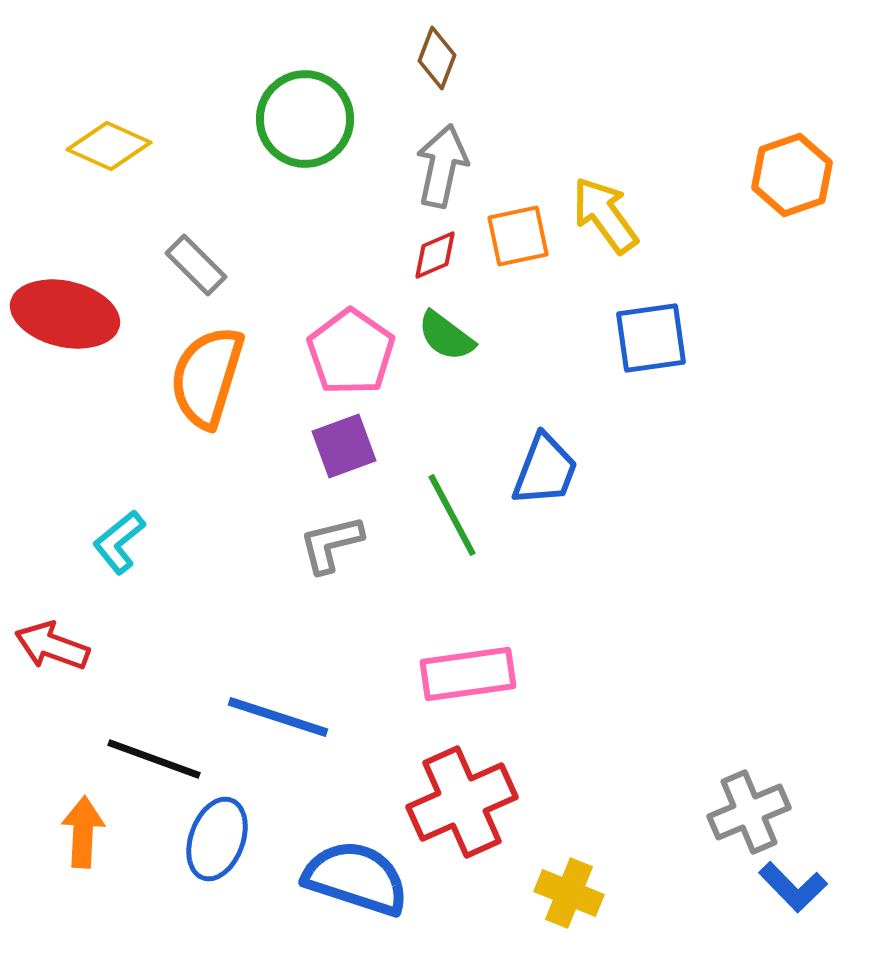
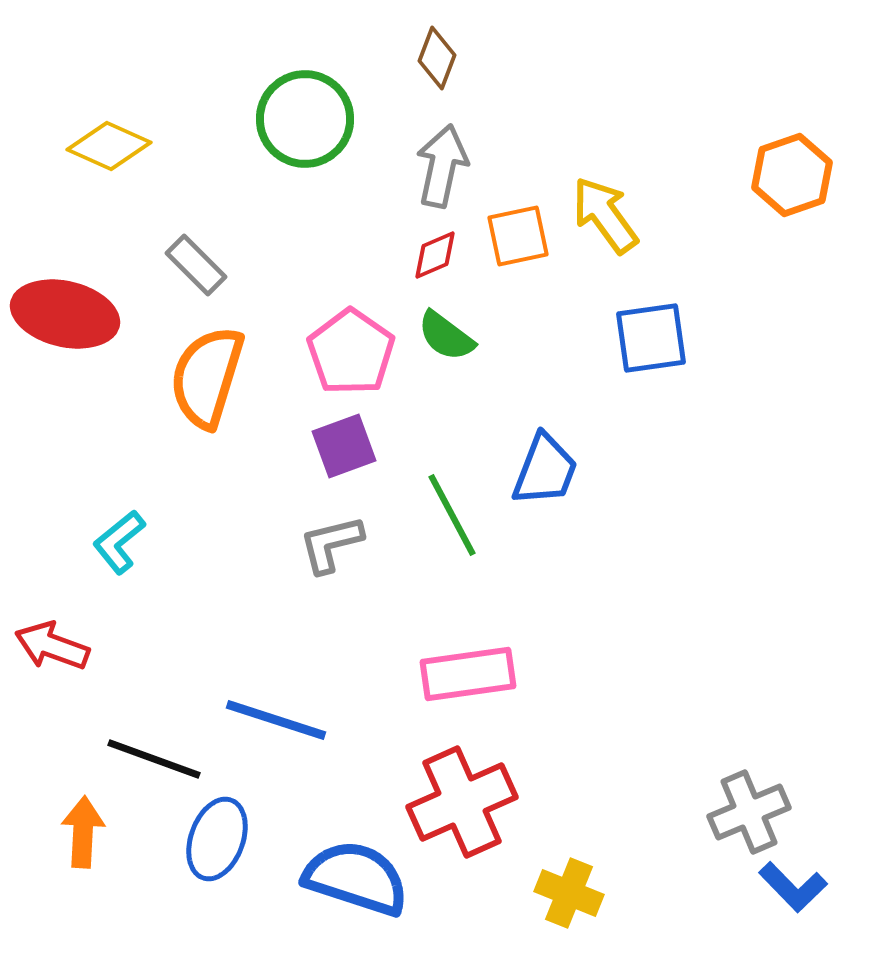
blue line: moved 2 px left, 3 px down
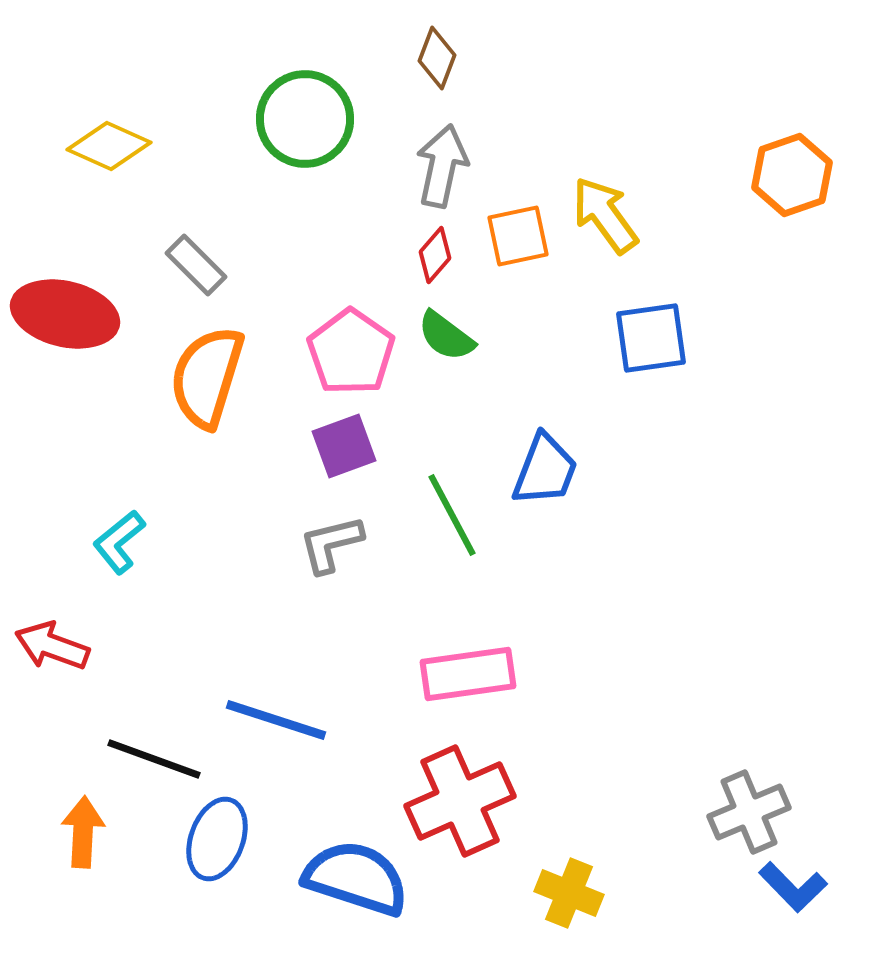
red diamond: rotated 26 degrees counterclockwise
red cross: moved 2 px left, 1 px up
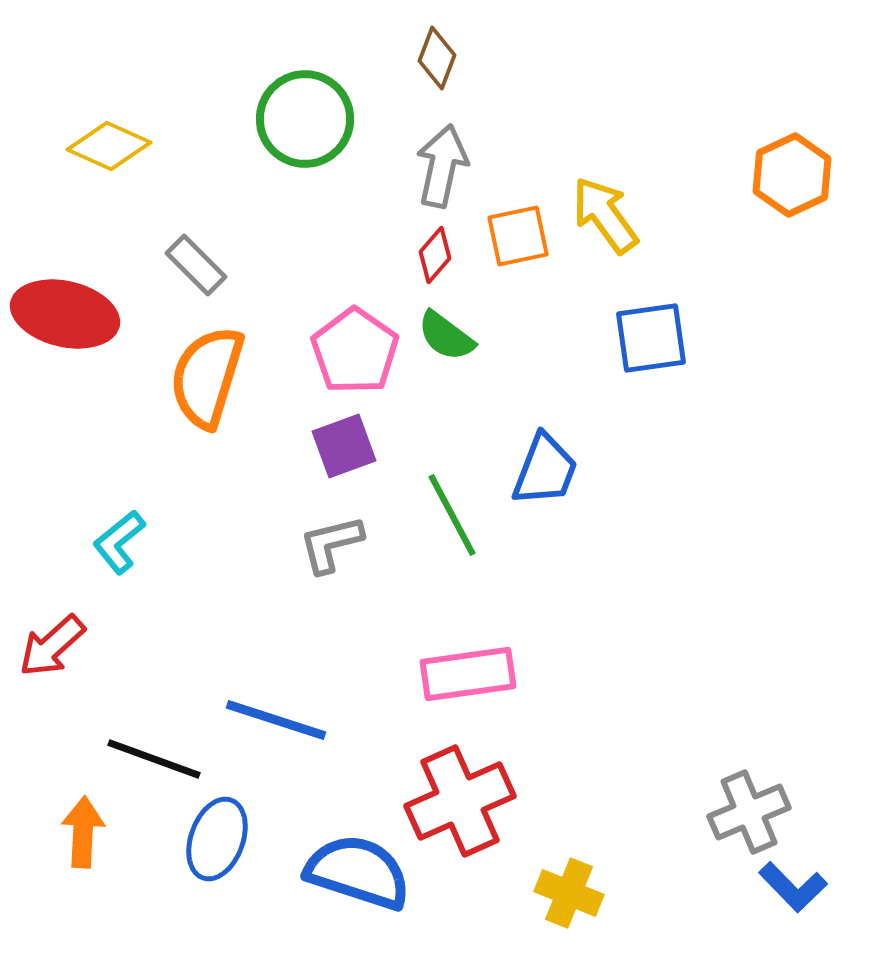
orange hexagon: rotated 6 degrees counterclockwise
pink pentagon: moved 4 px right, 1 px up
red arrow: rotated 62 degrees counterclockwise
blue semicircle: moved 2 px right, 6 px up
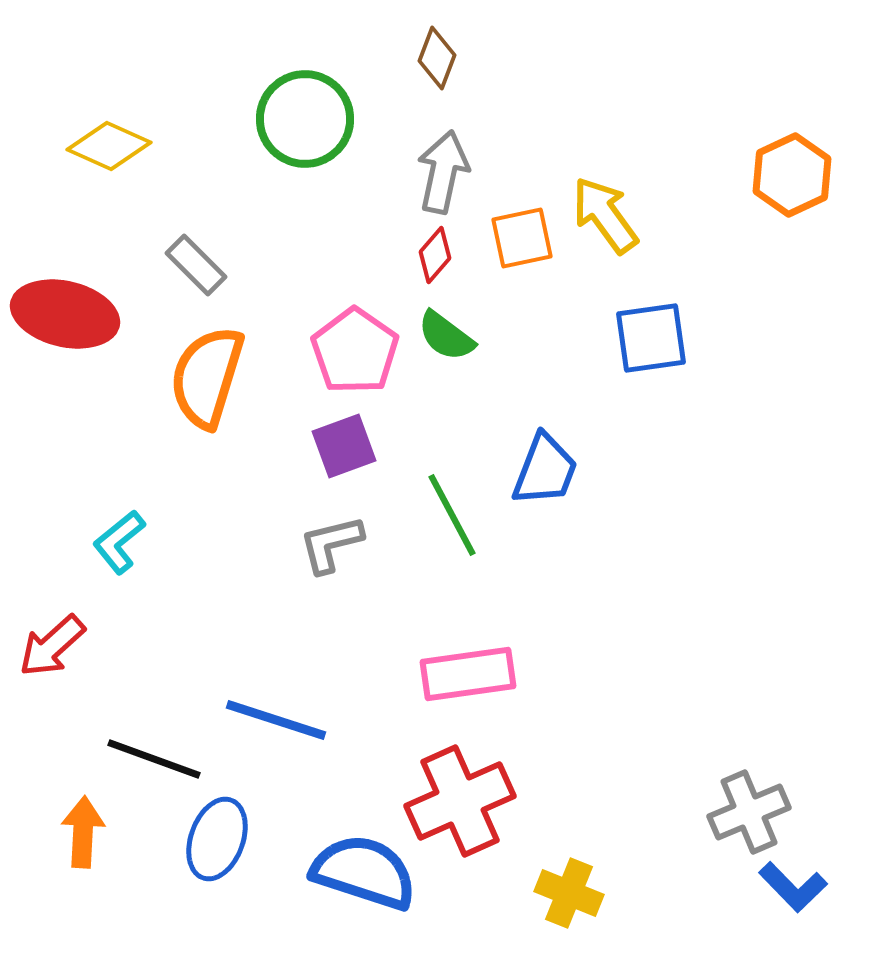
gray arrow: moved 1 px right, 6 px down
orange square: moved 4 px right, 2 px down
blue semicircle: moved 6 px right
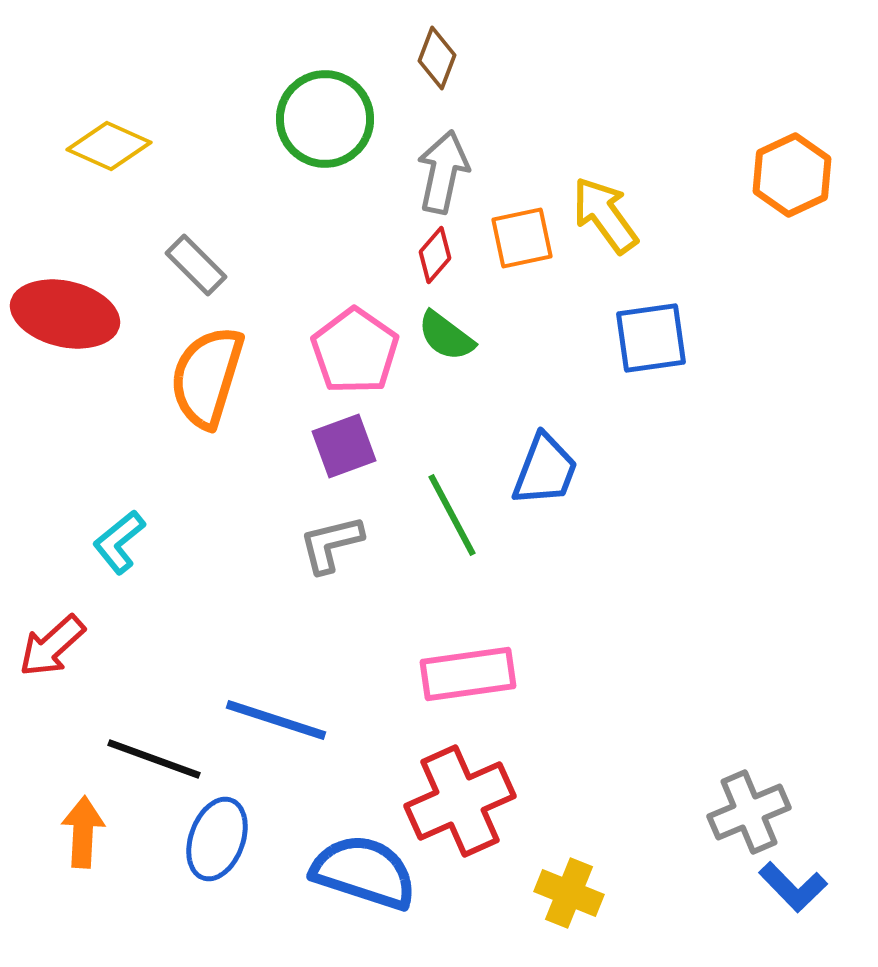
green circle: moved 20 px right
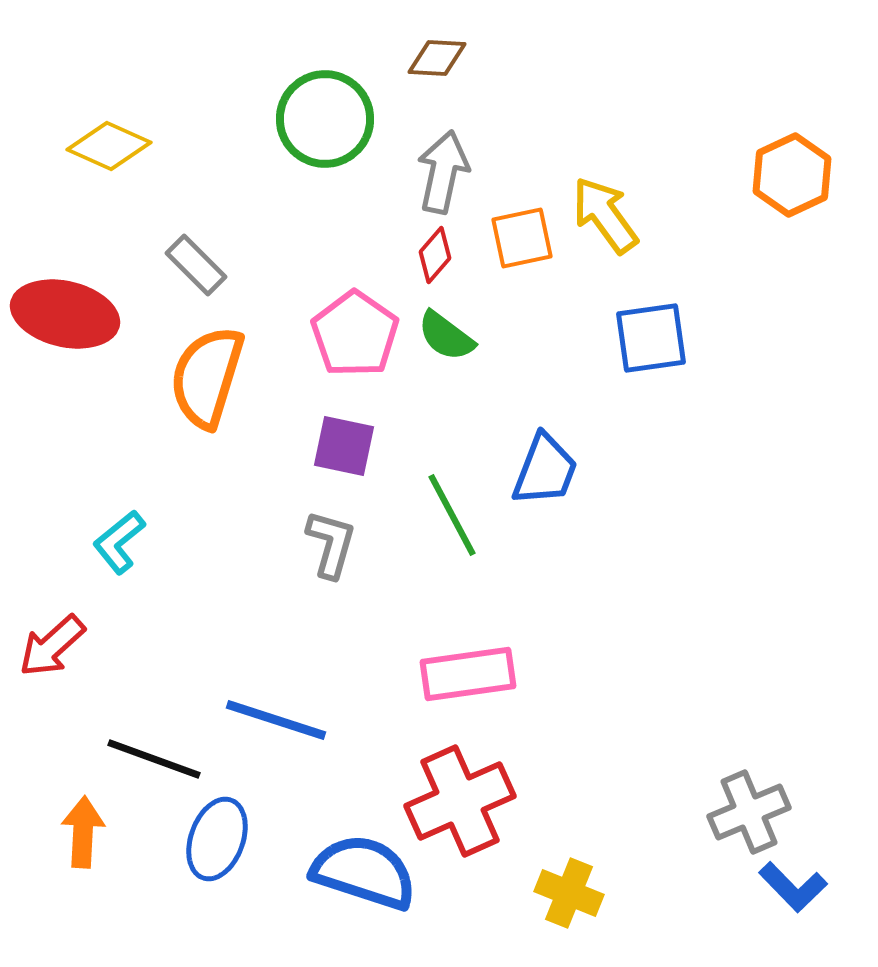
brown diamond: rotated 72 degrees clockwise
pink pentagon: moved 17 px up
purple square: rotated 32 degrees clockwise
gray L-shape: rotated 120 degrees clockwise
